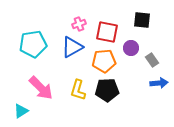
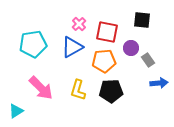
pink cross: rotated 24 degrees counterclockwise
gray rectangle: moved 4 px left
black pentagon: moved 4 px right, 1 px down
cyan triangle: moved 5 px left
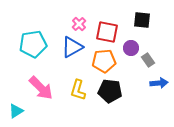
black pentagon: moved 1 px left; rotated 10 degrees clockwise
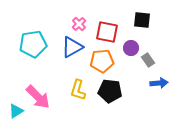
orange pentagon: moved 2 px left
pink arrow: moved 3 px left, 9 px down
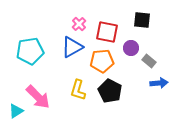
cyan pentagon: moved 3 px left, 7 px down
gray rectangle: moved 1 px right, 1 px down; rotated 16 degrees counterclockwise
black pentagon: rotated 20 degrees clockwise
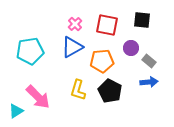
pink cross: moved 4 px left
red square: moved 7 px up
blue arrow: moved 10 px left, 1 px up
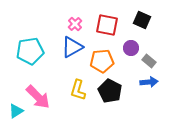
black square: rotated 18 degrees clockwise
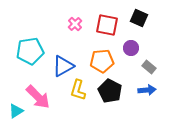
black square: moved 3 px left, 2 px up
blue triangle: moved 9 px left, 19 px down
gray rectangle: moved 6 px down
blue arrow: moved 2 px left, 8 px down
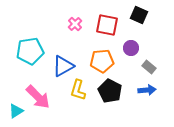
black square: moved 3 px up
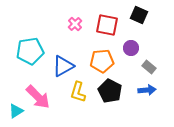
yellow L-shape: moved 2 px down
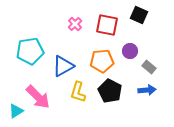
purple circle: moved 1 px left, 3 px down
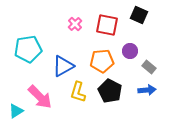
cyan pentagon: moved 2 px left, 2 px up
pink arrow: moved 2 px right
